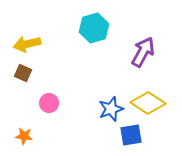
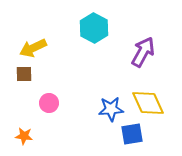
cyan hexagon: rotated 16 degrees counterclockwise
yellow arrow: moved 6 px right, 4 px down; rotated 12 degrees counterclockwise
brown square: moved 1 px right, 1 px down; rotated 24 degrees counterclockwise
yellow diamond: rotated 32 degrees clockwise
blue star: rotated 15 degrees clockwise
blue square: moved 1 px right, 1 px up
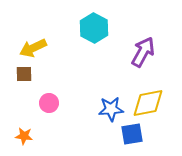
yellow diamond: rotated 76 degrees counterclockwise
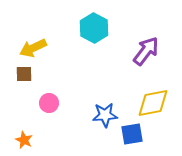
purple arrow: moved 3 px right, 1 px up; rotated 8 degrees clockwise
yellow diamond: moved 5 px right
blue star: moved 6 px left, 6 px down
orange star: moved 4 px down; rotated 18 degrees clockwise
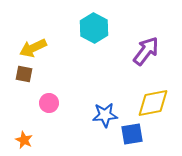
brown square: rotated 12 degrees clockwise
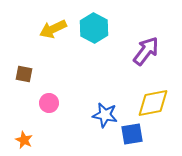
yellow arrow: moved 20 px right, 19 px up
blue star: rotated 15 degrees clockwise
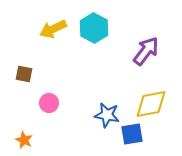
yellow diamond: moved 2 px left, 1 px down
blue star: moved 2 px right
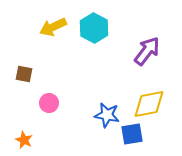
yellow arrow: moved 2 px up
purple arrow: moved 1 px right
yellow diamond: moved 2 px left
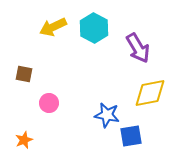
purple arrow: moved 9 px left, 3 px up; rotated 112 degrees clockwise
yellow diamond: moved 1 px right, 11 px up
blue square: moved 1 px left, 2 px down
orange star: rotated 24 degrees clockwise
